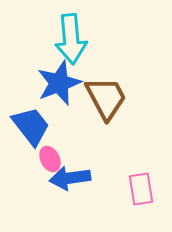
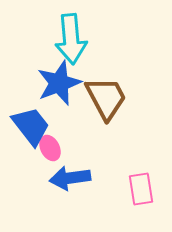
pink ellipse: moved 11 px up
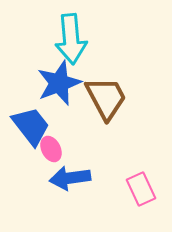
pink ellipse: moved 1 px right, 1 px down
pink rectangle: rotated 16 degrees counterclockwise
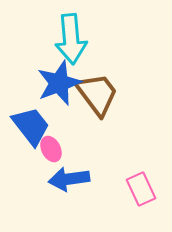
brown trapezoid: moved 9 px left, 4 px up; rotated 9 degrees counterclockwise
blue arrow: moved 1 px left, 1 px down
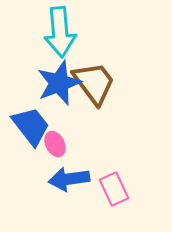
cyan arrow: moved 11 px left, 7 px up
brown trapezoid: moved 3 px left, 11 px up
pink ellipse: moved 4 px right, 5 px up
pink rectangle: moved 27 px left
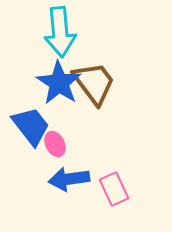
blue star: rotated 18 degrees counterclockwise
